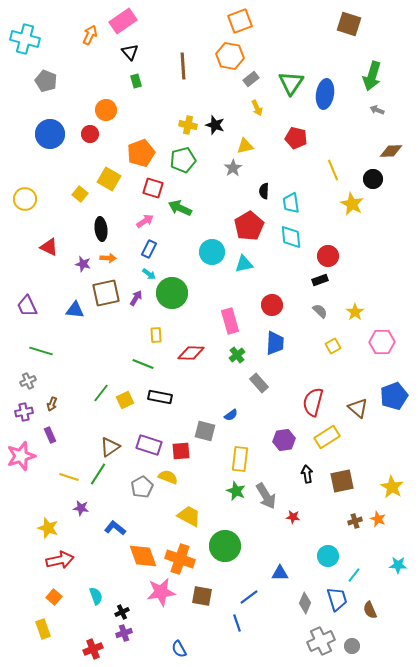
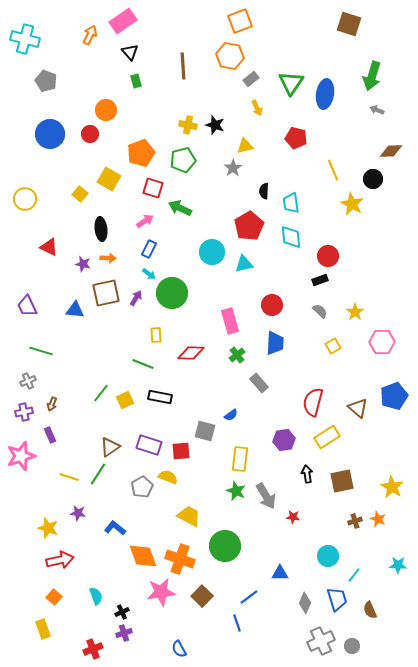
purple star at (81, 508): moved 3 px left, 5 px down
brown square at (202, 596): rotated 35 degrees clockwise
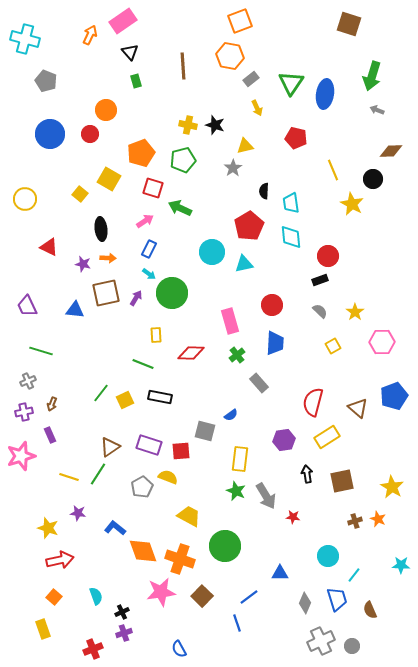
orange diamond at (143, 556): moved 5 px up
cyan star at (398, 565): moved 3 px right
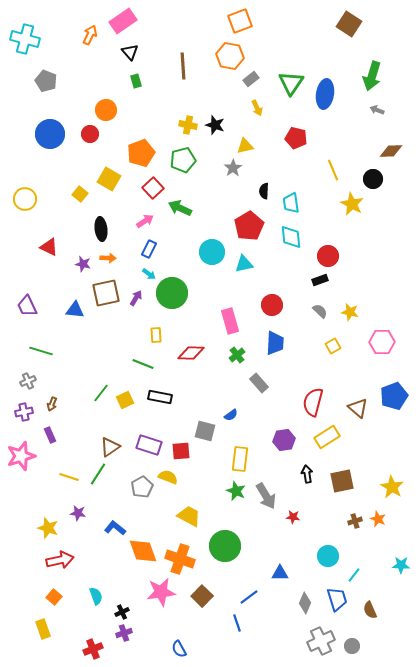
brown square at (349, 24): rotated 15 degrees clockwise
red square at (153, 188): rotated 30 degrees clockwise
yellow star at (355, 312): moved 5 px left; rotated 24 degrees counterclockwise
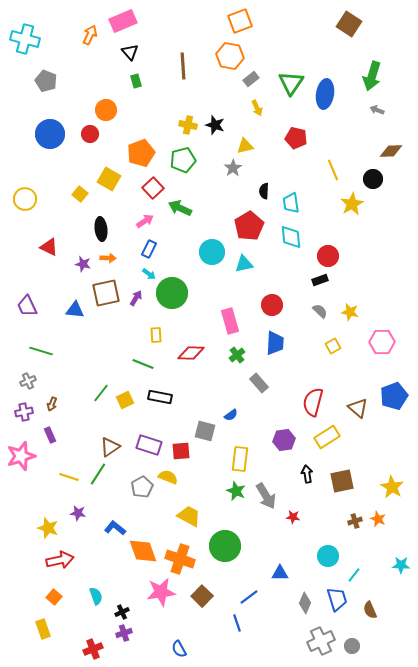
pink rectangle at (123, 21): rotated 12 degrees clockwise
yellow star at (352, 204): rotated 15 degrees clockwise
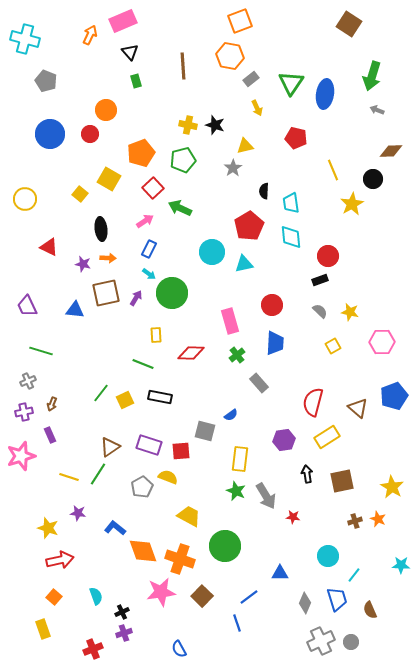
gray circle at (352, 646): moved 1 px left, 4 px up
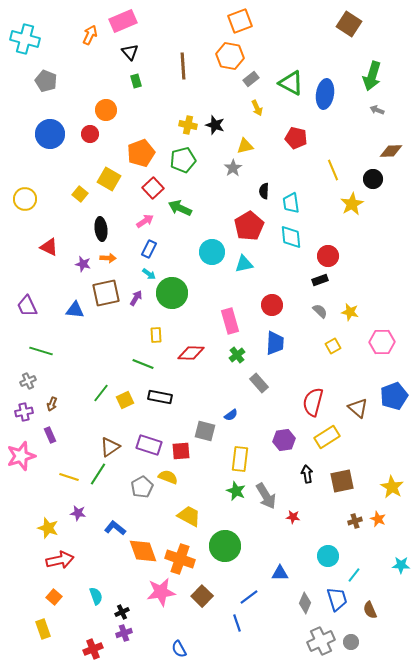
green triangle at (291, 83): rotated 36 degrees counterclockwise
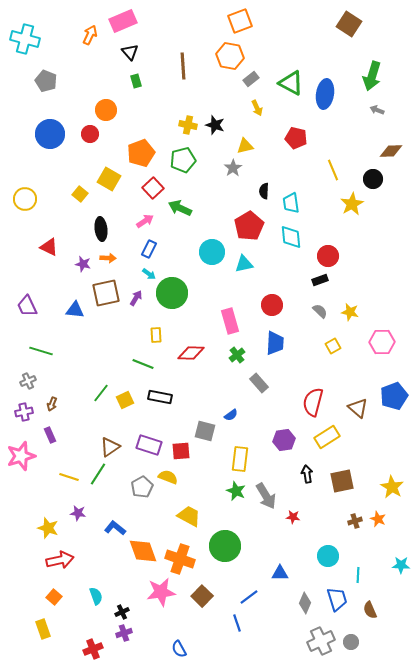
cyan line at (354, 575): moved 4 px right; rotated 35 degrees counterclockwise
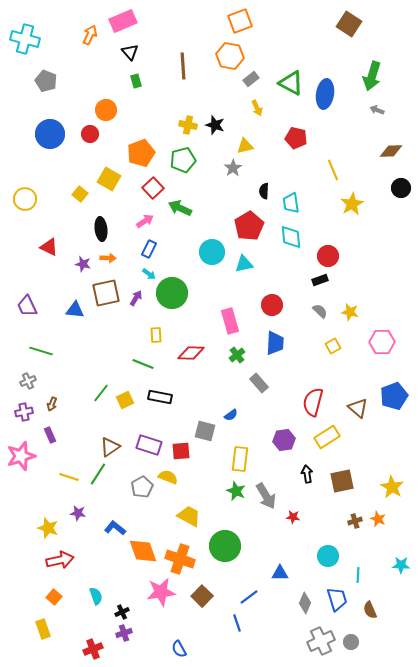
black circle at (373, 179): moved 28 px right, 9 px down
